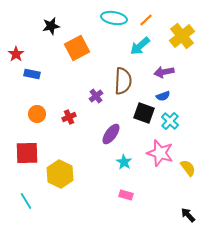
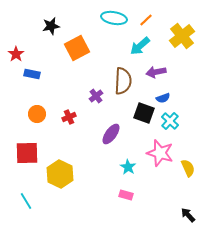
purple arrow: moved 8 px left
blue semicircle: moved 2 px down
cyan star: moved 4 px right, 5 px down
yellow semicircle: rotated 12 degrees clockwise
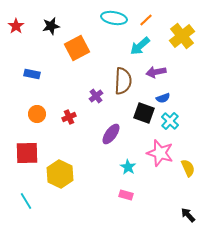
red star: moved 28 px up
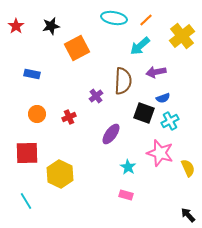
cyan cross: rotated 18 degrees clockwise
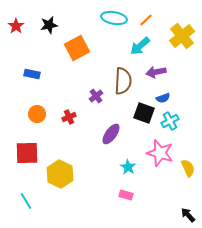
black star: moved 2 px left, 1 px up
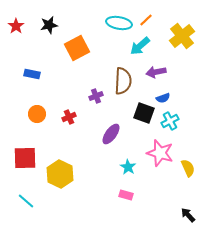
cyan ellipse: moved 5 px right, 5 px down
purple cross: rotated 16 degrees clockwise
red square: moved 2 px left, 5 px down
cyan line: rotated 18 degrees counterclockwise
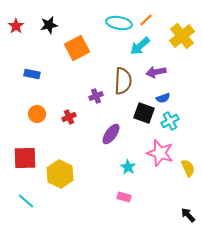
pink rectangle: moved 2 px left, 2 px down
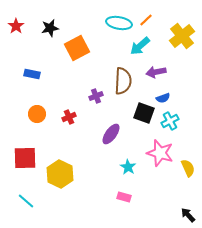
black star: moved 1 px right, 3 px down
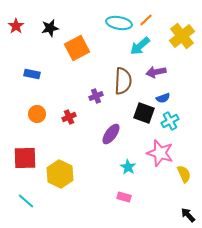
yellow semicircle: moved 4 px left, 6 px down
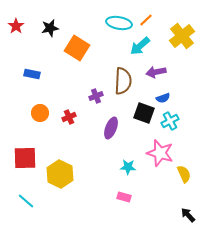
orange square: rotated 30 degrees counterclockwise
orange circle: moved 3 px right, 1 px up
purple ellipse: moved 6 px up; rotated 15 degrees counterclockwise
cyan star: rotated 28 degrees counterclockwise
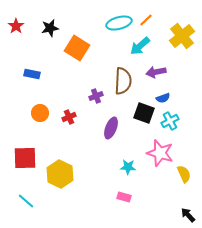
cyan ellipse: rotated 25 degrees counterclockwise
